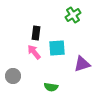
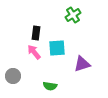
green semicircle: moved 1 px left, 1 px up
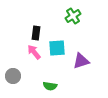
green cross: moved 1 px down
purple triangle: moved 1 px left, 3 px up
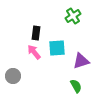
green semicircle: moved 26 px right; rotated 128 degrees counterclockwise
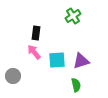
cyan square: moved 12 px down
green semicircle: moved 1 px up; rotated 16 degrees clockwise
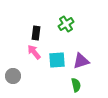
green cross: moved 7 px left, 8 px down
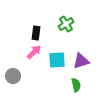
pink arrow: rotated 84 degrees clockwise
